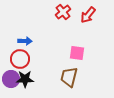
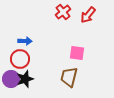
black star: rotated 18 degrees counterclockwise
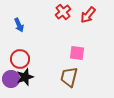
blue arrow: moved 6 px left, 16 px up; rotated 64 degrees clockwise
black star: moved 2 px up
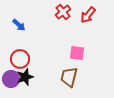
blue arrow: rotated 24 degrees counterclockwise
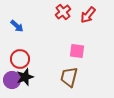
blue arrow: moved 2 px left, 1 px down
pink square: moved 2 px up
purple circle: moved 1 px right, 1 px down
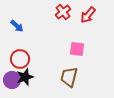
pink square: moved 2 px up
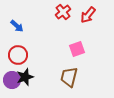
pink square: rotated 28 degrees counterclockwise
red circle: moved 2 px left, 4 px up
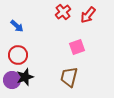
pink square: moved 2 px up
